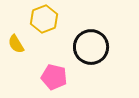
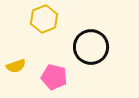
yellow semicircle: moved 22 px down; rotated 78 degrees counterclockwise
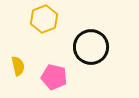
yellow semicircle: moved 2 px right; rotated 84 degrees counterclockwise
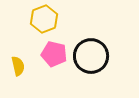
black circle: moved 9 px down
pink pentagon: moved 23 px up
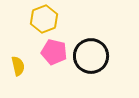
pink pentagon: moved 2 px up
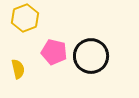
yellow hexagon: moved 19 px left, 1 px up
yellow semicircle: moved 3 px down
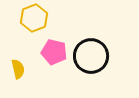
yellow hexagon: moved 9 px right
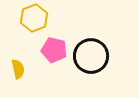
pink pentagon: moved 2 px up
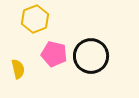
yellow hexagon: moved 1 px right, 1 px down
pink pentagon: moved 4 px down
